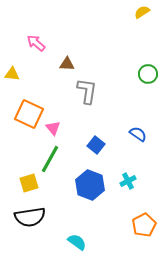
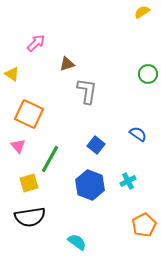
pink arrow: rotated 96 degrees clockwise
brown triangle: rotated 21 degrees counterclockwise
yellow triangle: rotated 28 degrees clockwise
pink triangle: moved 35 px left, 18 px down
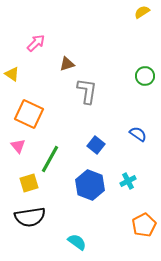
green circle: moved 3 px left, 2 px down
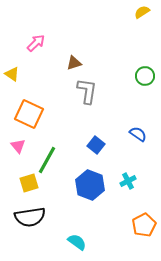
brown triangle: moved 7 px right, 1 px up
green line: moved 3 px left, 1 px down
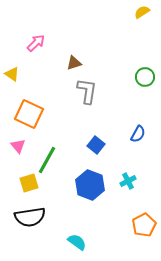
green circle: moved 1 px down
blue semicircle: rotated 84 degrees clockwise
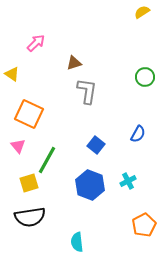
cyan semicircle: rotated 132 degrees counterclockwise
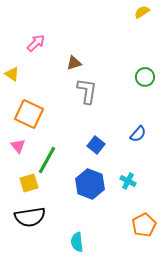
blue semicircle: rotated 12 degrees clockwise
cyan cross: rotated 35 degrees counterclockwise
blue hexagon: moved 1 px up
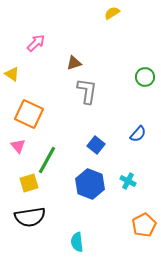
yellow semicircle: moved 30 px left, 1 px down
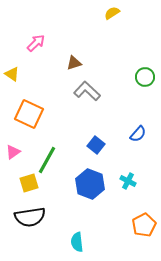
gray L-shape: rotated 56 degrees counterclockwise
pink triangle: moved 5 px left, 6 px down; rotated 35 degrees clockwise
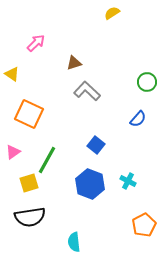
green circle: moved 2 px right, 5 px down
blue semicircle: moved 15 px up
cyan semicircle: moved 3 px left
